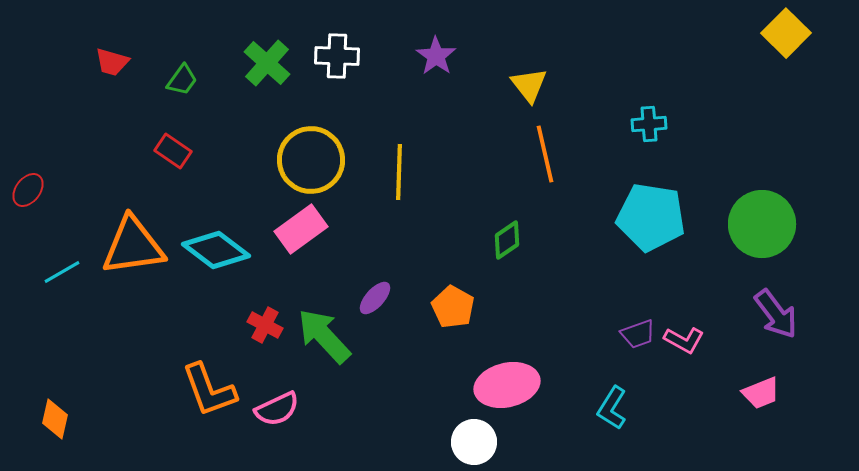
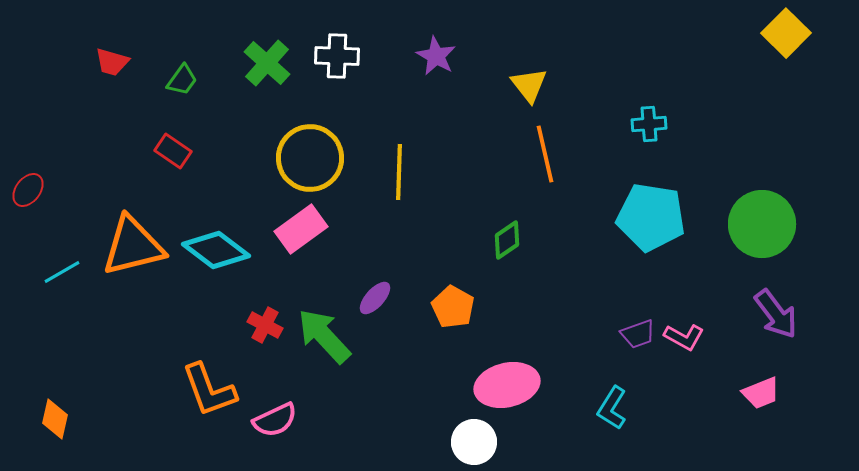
purple star: rotated 6 degrees counterclockwise
yellow circle: moved 1 px left, 2 px up
orange triangle: rotated 6 degrees counterclockwise
pink L-shape: moved 3 px up
pink semicircle: moved 2 px left, 11 px down
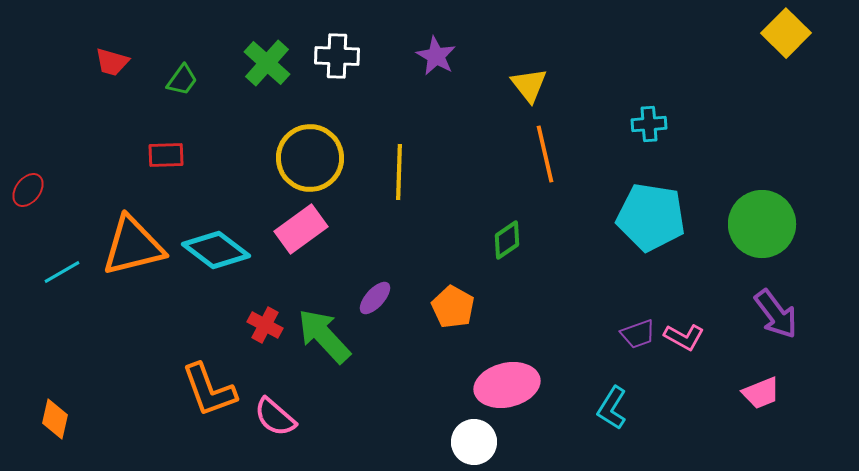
red rectangle: moved 7 px left, 4 px down; rotated 36 degrees counterclockwise
pink semicircle: moved 3 px up; rotated 66 degrees clockwise
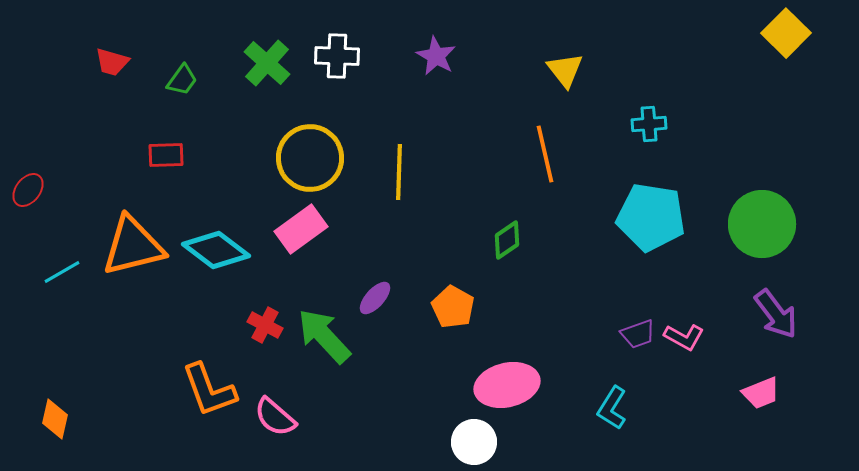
yellow triangle: moved 36 px right, 15 px up
